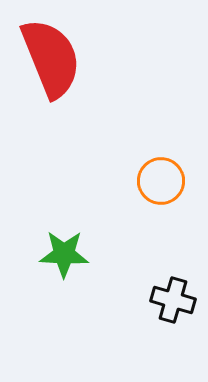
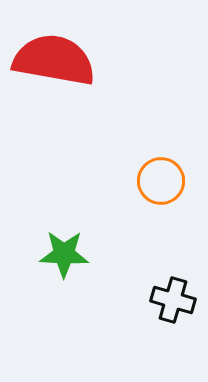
red semicircle: moved 3 px right, 2 px down; rotated 58 degrees counterclockwise
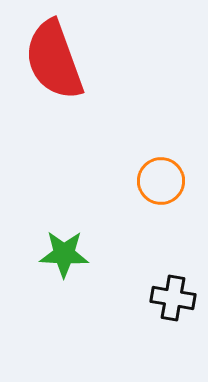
red semicircle: rotated 120 degrees counterclockwise
black cross: moved 2 px up; rotated 6 degrees counterclockwise
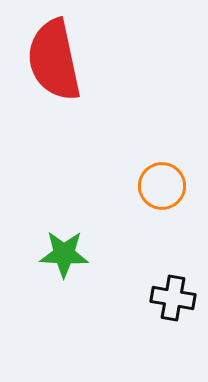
red semicircle: rotated 8 degrees clockwise
orange circle: moved 1 px right, 5 px down
